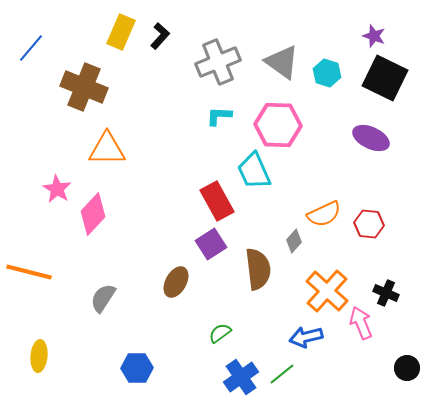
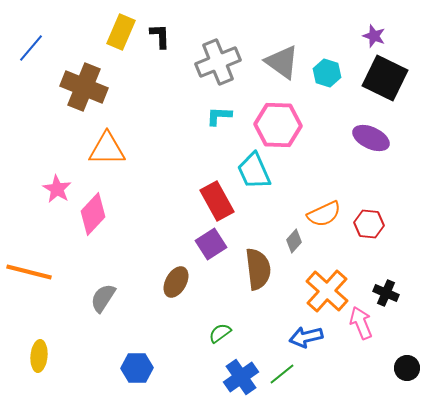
black L-shape: rotated 44 degrees counterclockwise
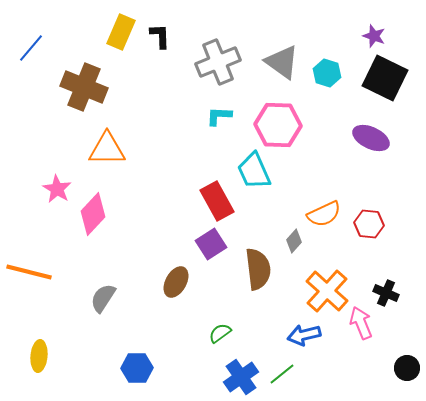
blue arrow: moved 2 px left, 2 px up
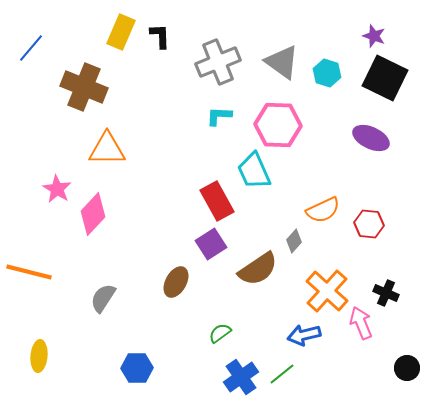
orange semicircle: moved 1 px left, 4 px up
brown semicircle: rotated 63 degrees clockwise
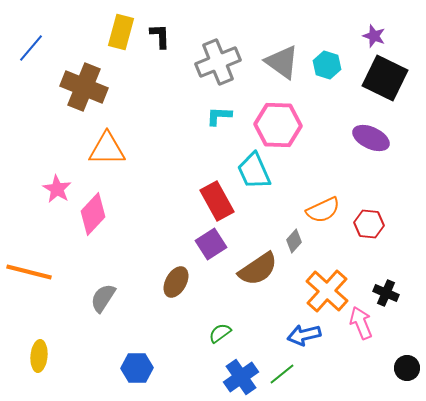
yellow rectangle: rotated 8 degrees counterclockwise
cyan hexagon: moved 8 px up
